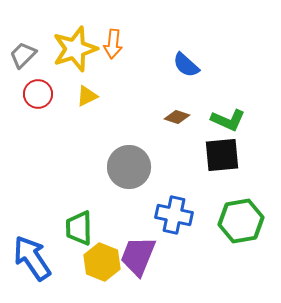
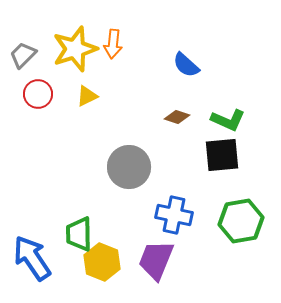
green trapezoid: moved 6 px down
purple trapezoid: moved 18 px right, 4 px down
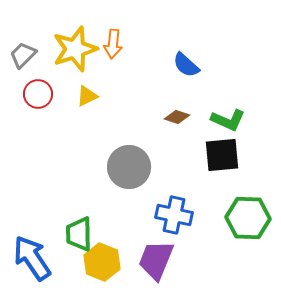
green hexagon: moved 7 px right, 3 px up; rotated 12 degrees clockwise
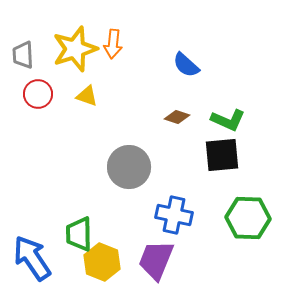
gray trapezoid: rotated 48 degrees counterclockwise
yellow triangle: rotated 45 degrees clockwise
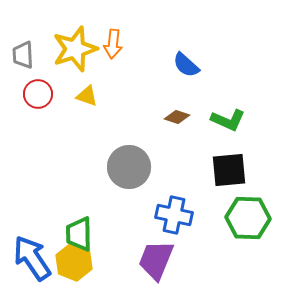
black square: moved 7 px right, 15 px down
yellow hexagon: moved 28 px left
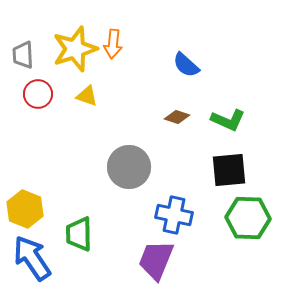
yellow hexagon: moved 49 px left, 53 px up
